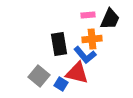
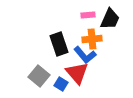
black rectangle: rotated 10 degrees counterclockwise
red triangle: rotated 35 degrees clockwise
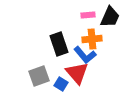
black trapezoid: moved 2 px up
gray square: rotated 30 degrees clockwise
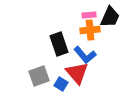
pink rectangle: moved 1 px right
orange cross: moved 2 px left, 9 px up
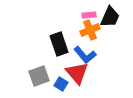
orange cross: rotated 18 degrees counterclockwise
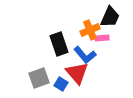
pink rectangle: moved 13 px right, 23 px down
gray square: moved 2 px down
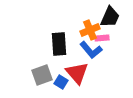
black rectangle: rotated 15 degrees clockwise
blue L-shape: moved 6 px right, 5 px up
gray square: moved 3 px right, 3 px up
blue square: moved 2 px up
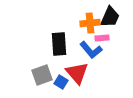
orange cross: moved 7 px up; rotated 18 degrees clockwise
